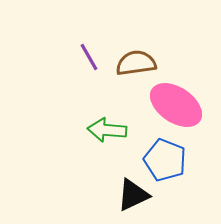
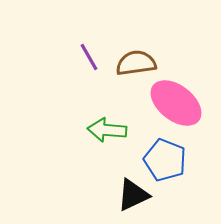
pink ellipse: moved 2 px up; rotated 4 degrees clockwise
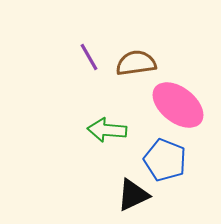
pink ellipse: moved 2 px right, 2 px down
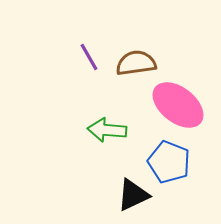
blue pentagon: moved 4 px right, 2 px down
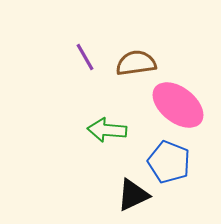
purple line: moved 4 px left
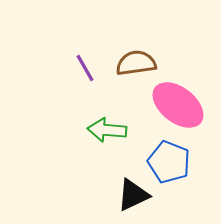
purple line: moved 11 px down
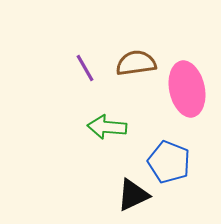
pink ellipse: moved 9 px right, 16 px up; rotated 40 degrees clockwise
green arrow: moved 3 px up
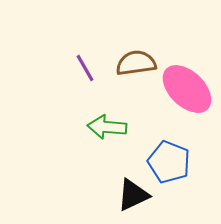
pink ellipse: rotated 34 degrees counterclockwise
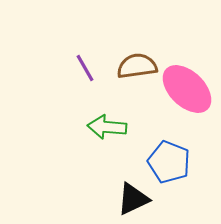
brown semicircle: moved 1 px right, 3 px down
black triangle: moved 4 px down
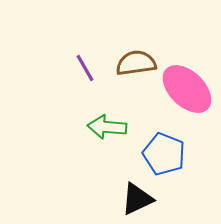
brown semicircle: moved 1 px left, 3 px up
blue pentagon: moved 5 px left, 8 px up
black triangle: moved 4 px right
